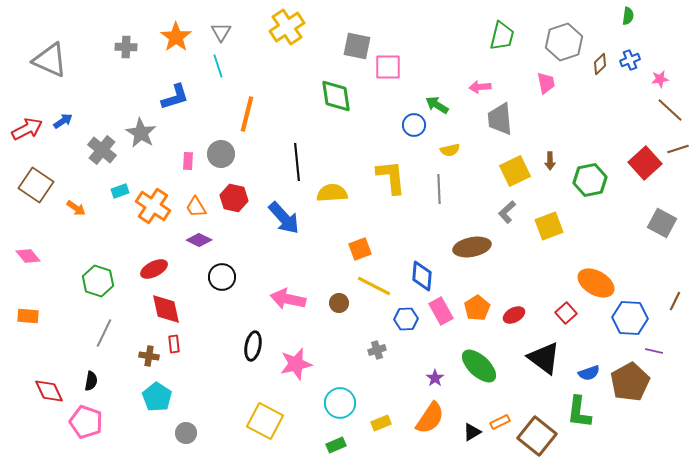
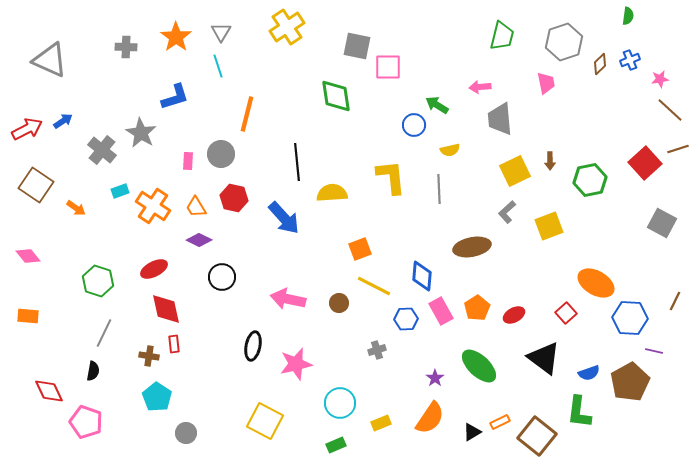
black semicircle at (91, 381): moved 2 px right, 10 px up
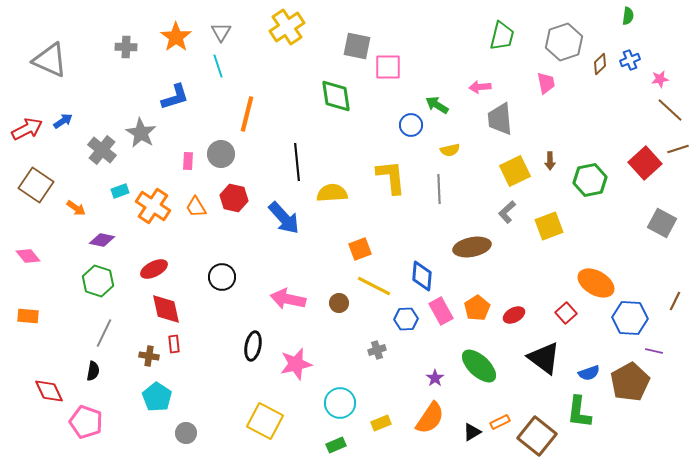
blue circle at (414, 125): moved 3 px left
purple diamond at (199, 240): moved 97 px left; rotated 15 degrees counterclockwise
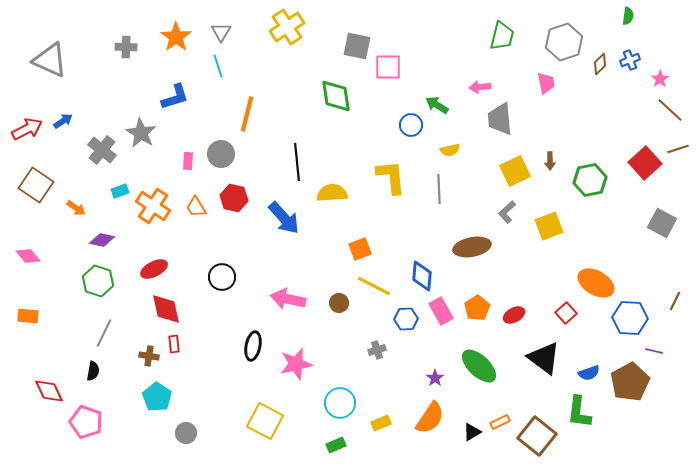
pink star at (660, 79): rotated 24 degrees counterclockwise
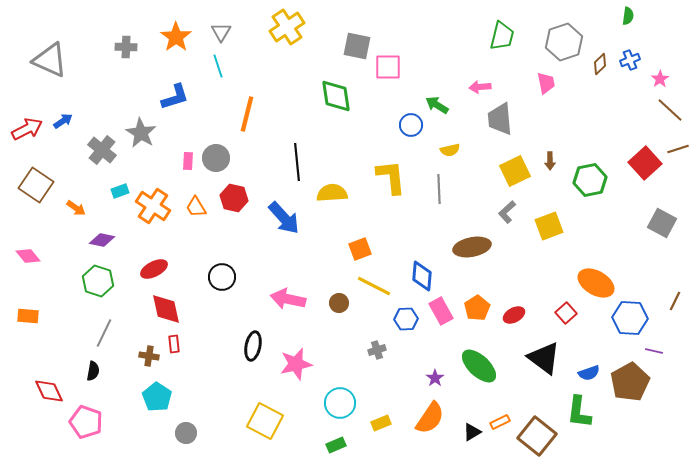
gray circle at (221, 154): moved 5 px left, 4 px down
